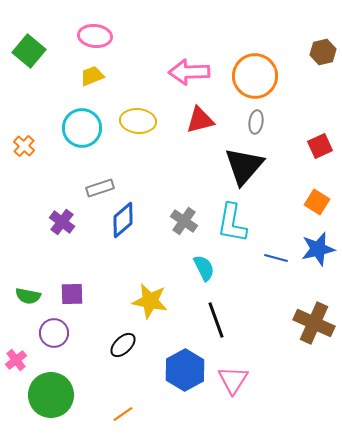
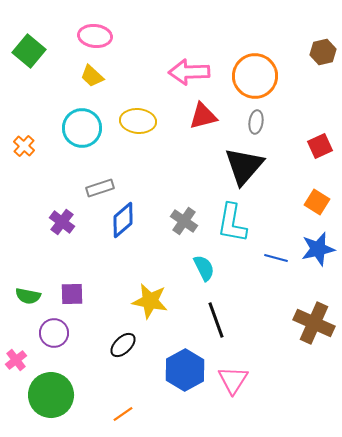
yellow trapezoid: rotated 115 degrees counterclockwise
red triangle: moved 3 px right, 4 px up
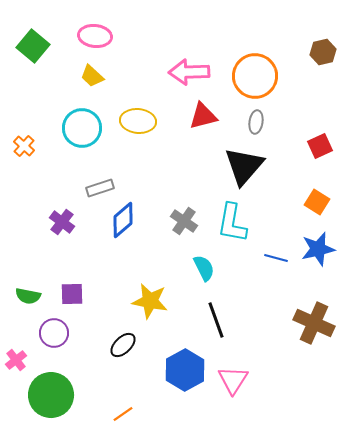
green square: moved 4 px right, 5 px up
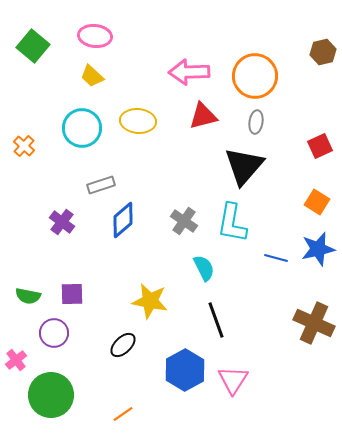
gray rectangle: moved 1 px right, 3 px up
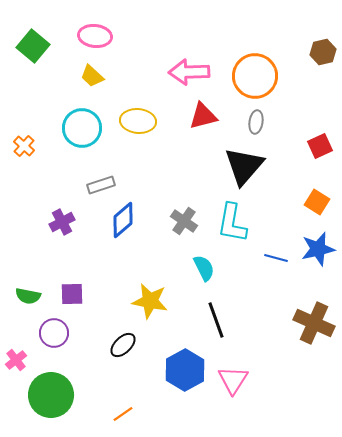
purple cross: rotated 25 degrees clockwise
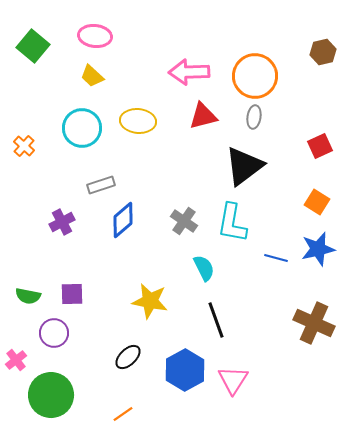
gray ellipse: moved 2 px left, 5 px up
black triangle: rotated 12 degrees clockwise
black ellipse: moved 5 px right, 12 px down
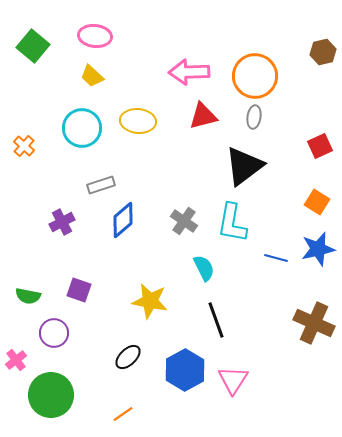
purple square: moved 7 px right, 4 px up; rotated 20 degrees clockwise
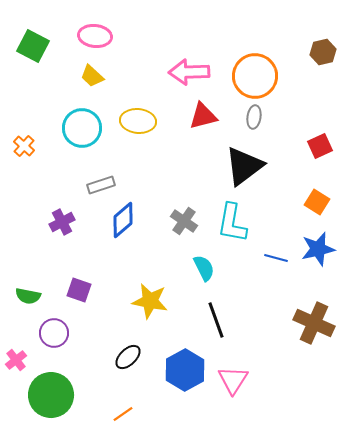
green square: rotated 12 degrees counterclockwise
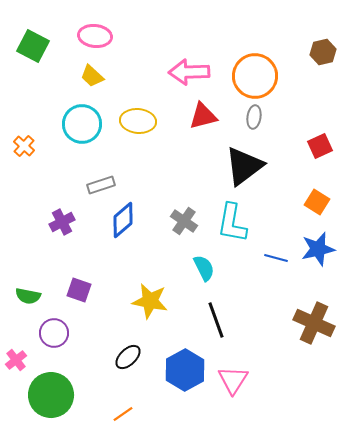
cyan circle: moved 4 px up
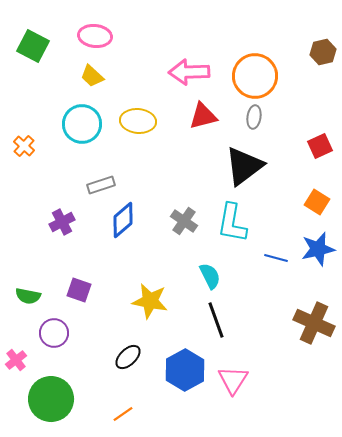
cyan semicircle: moved 6 px right, 8 px down
green circle: moved 4 px down
